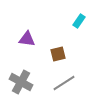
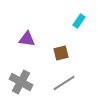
brown square: moved 3 px right, 1 px up
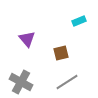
cyan rectangle: rotated 32 degrees clockwise
purple triangle: rotated 42 degrees clockwise
gray line: moved 3 px right, 1 px up
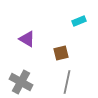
purple triangle: rotated 18 degrees counterclockwise
gray line: rotated 45 degrees counterclockwise
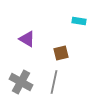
cyan rectangle: rotated 32 degrees clockwise
gray line: moved 13 px left
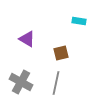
gray line: moved 2 px right, 1 px down
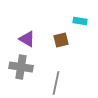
cyan rectangle: moved 1 px right
brown square: moved 13 px up
gray cross: moved 15 px up; rotated 20 degrees counterclockwise
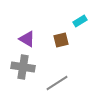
cyan rectangle: rotated 40 degrees counterclockwise
gray cross: moved 2 px right
gray line: moved 1 px right; rotated 45 degrees clockwise
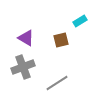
purple triangle: moved 1 px left, 1 px up
gray cross: rotated 30 degrees counterclockwise
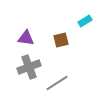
cyan rectangle: moved 5 px right
purple triangle: rotated 24 degrees counterclockwise
gray cross: moved 6 px right
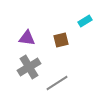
purple triangle: moved 1 px right
gray cross: rotated 10 degrees counterclockwise
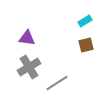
brown square: moved 25 px right, 5 px down
